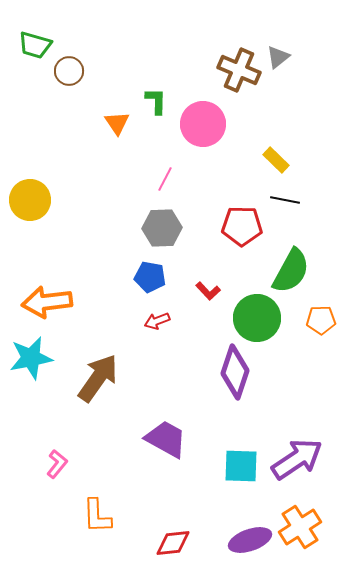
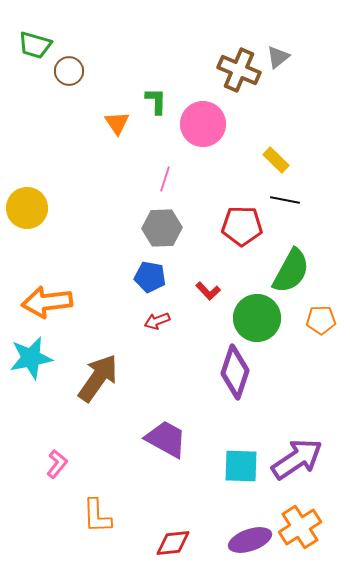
pink line: rotated 10 degrees counterclockwise
yellow circle: moved 3 px left, 8 px down
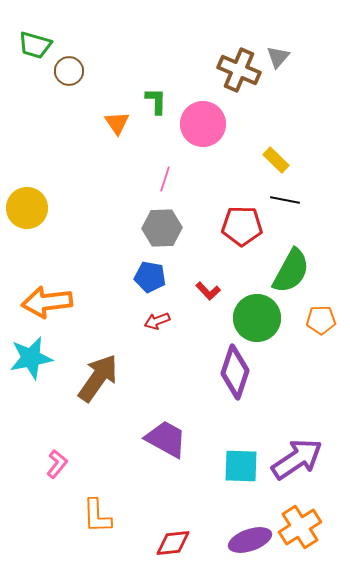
gray triangle: rotated 10 degrees counterclockwise
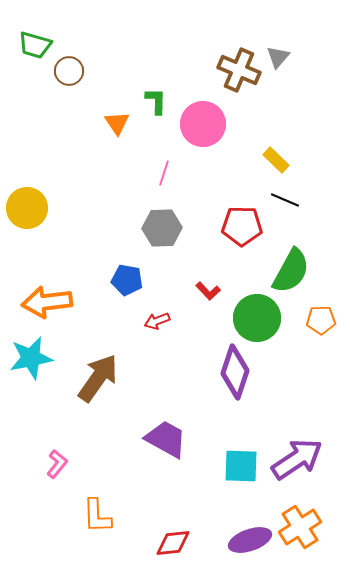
pink line: moved 1 px left, 6 px up
black line: rotated 12 degrees clockwise
blue pentagon: moved 23 px left, 3 px down
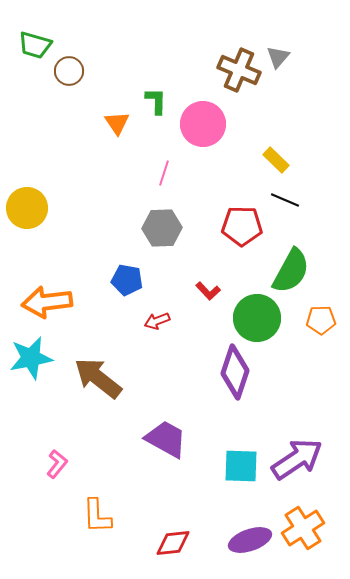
brown arrow: rotated 87 degrees counterclockwise
orange cross: moved 3 px right, 1 px down
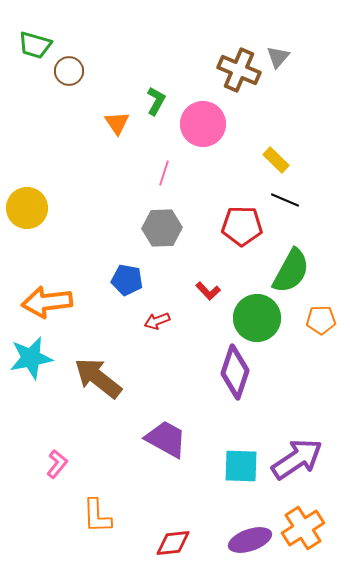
green L-shape: rotated 28 degrees clockwise
